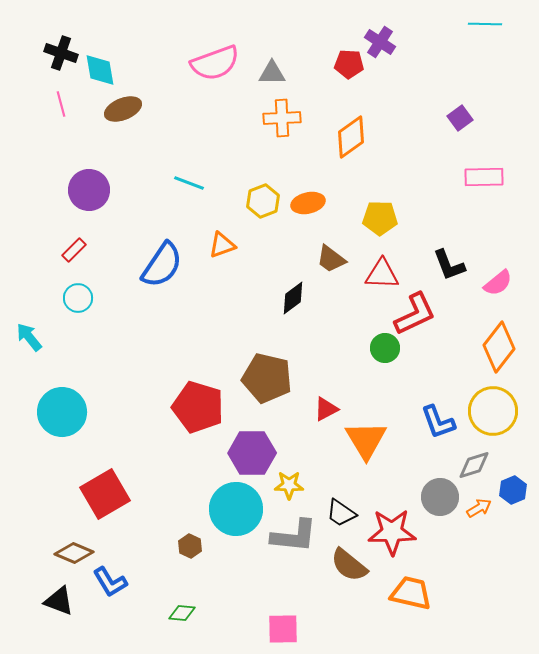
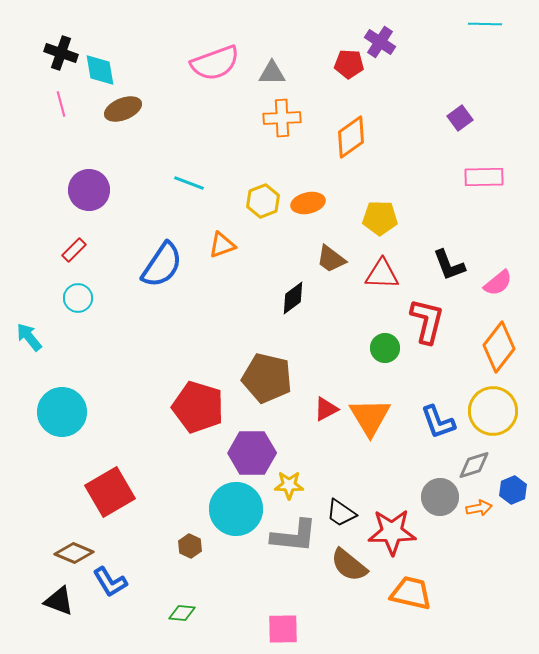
red L-shape at (415, 314): moved 12 px right, 7 px down; rotated 51 degrees counterclockwise
orange triangle at (366, 440): moved 4 px right, 23 px up
red square at (105, 494): moved 5 px right, 2 px up
orange arrow at (479, 508): rotated 20 degrees clockwise
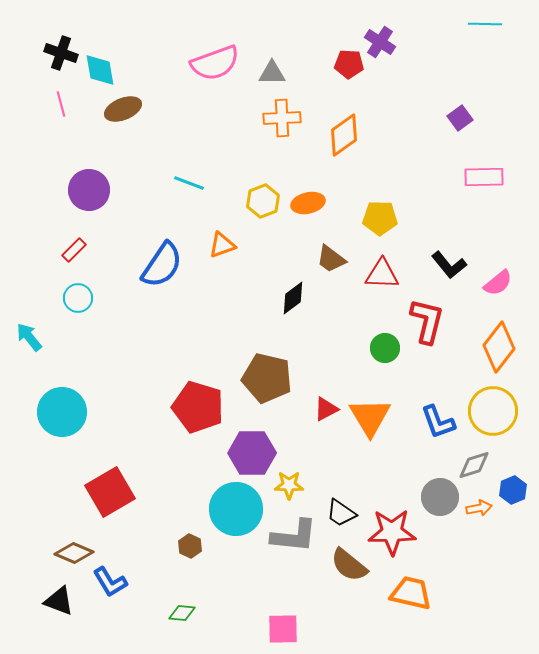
orange diamond at (351, 137): moved 7 px left, 2 px up
black L-shape at (449, 265): rotated 18 degrees counterclockwise
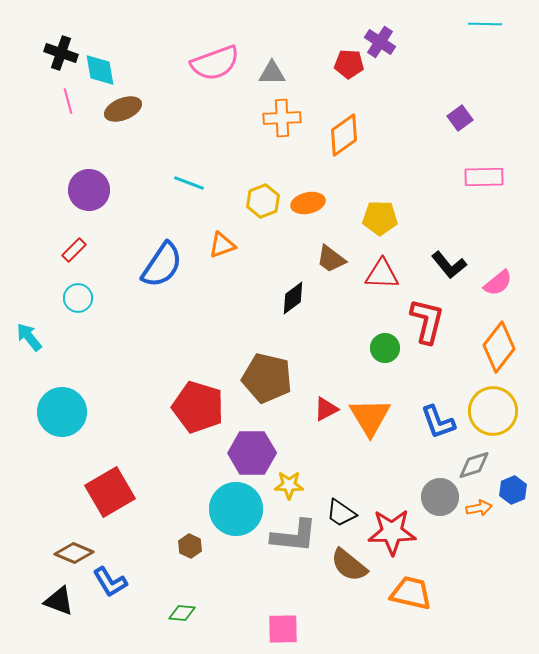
pink line at (61, 104): moved 7 px right, 3 px up
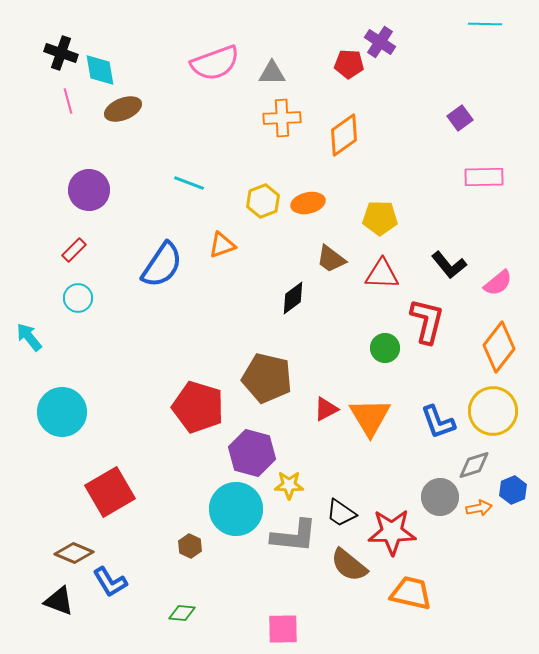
purple hexagon at (252, 453): rotated 15 degrees clockwise
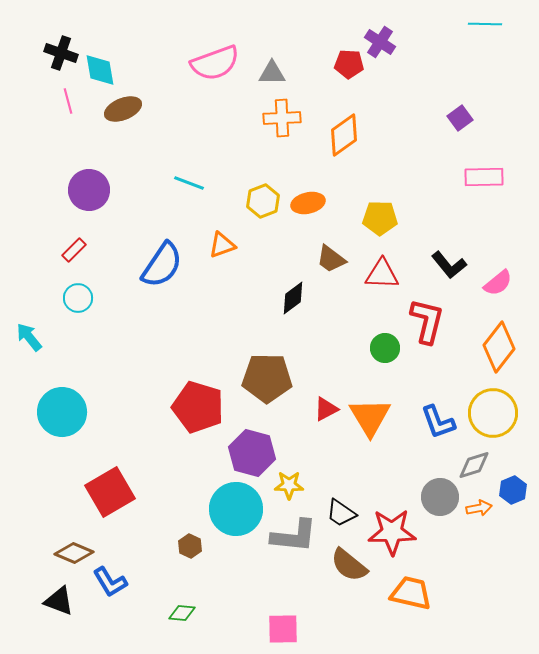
brown pentagon at (267, 378): rotated 12 degrees counterclockwise
yellow circle at (493, 411): moved 2 px down
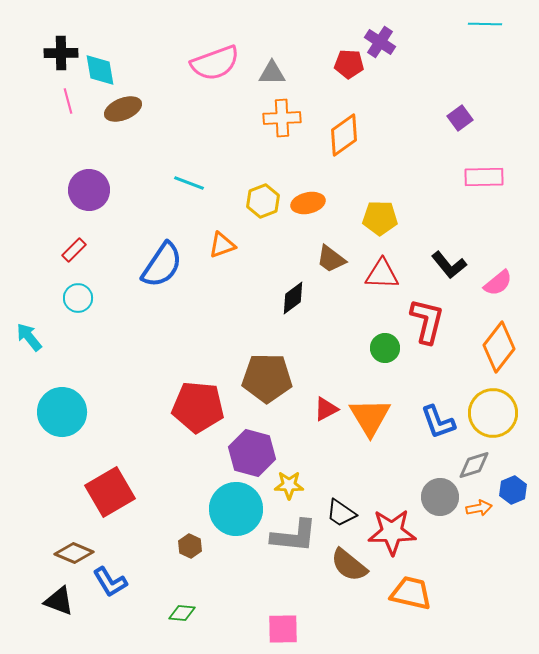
black cross at (61, 53): rotated 20 degrees counterclockwise
red pentagon at (198, 407): rotated 12 degrees counterclockwise
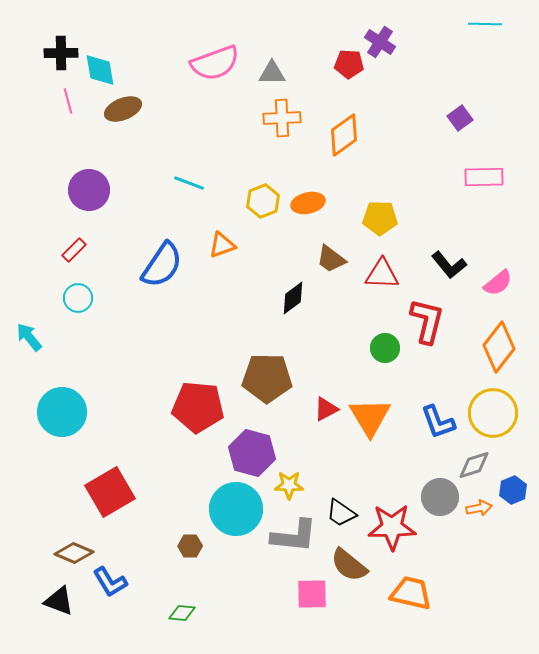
red star at (392, 532): moved 5 px up
brown hexagon at (190, 546): rotated 25 degrees counterclockwise
pink square at (283, 629): moved 29 px right, 35 px up
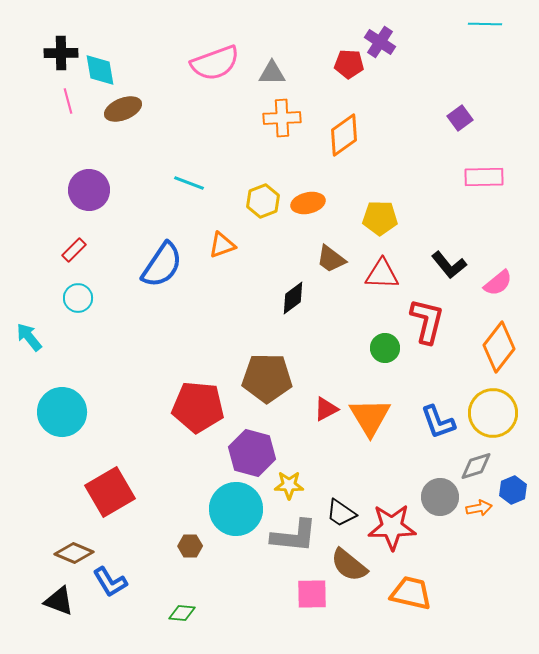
gray diamond at (474, 465): moved 2 px right, 1 px down
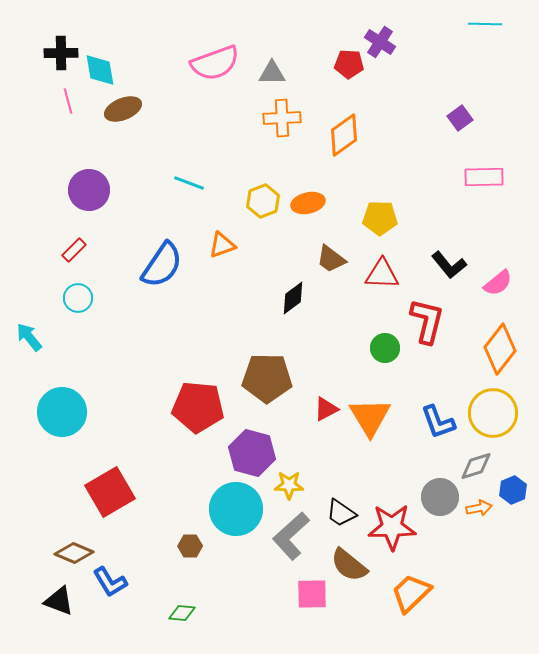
orange diamond at (499, 347): moved 1 px right, 2 px down
gray L-shape at (294, 536): moved 3 px left; rotated 132 degrees clockwise
orange trapezoid at (411, 593): rotated 57 degrees counterclockwise
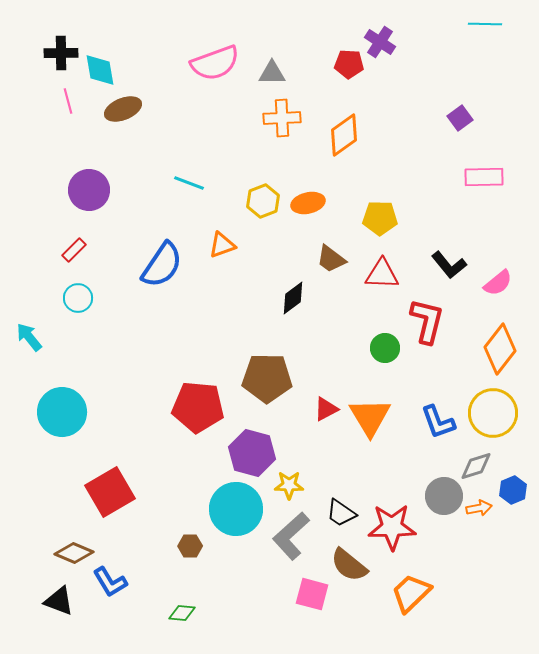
gray circle at (440, 497): moved 4 px right, 1 px up
pink square at (312, 594): rotated 16 degrees clockwise
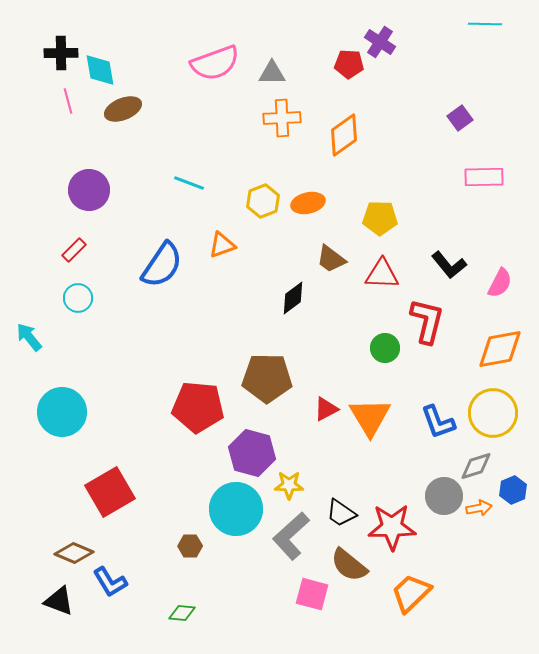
pink semicircle at (498, 283): moved 2 px right; rotated 24 degrees counterclockwise
orange diamond at (500, 349): rotated 42 degrees clockwise
